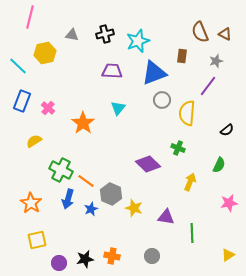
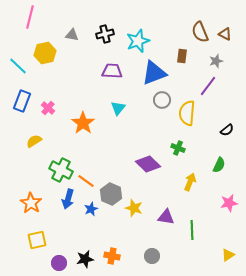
green line at (192, 233): moved 3 px up
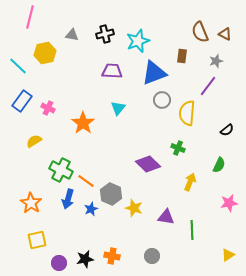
blue rectangle at (22, 101): rotated 15 degrees clockwise
pink cross at (48, 108): rotated 16 degrees counterclockwise
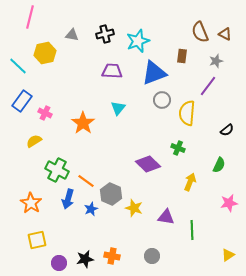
pink cross at (48, 108): moved 3 px left, 5 px down
green cross at (61, 170): moved 4 px left
